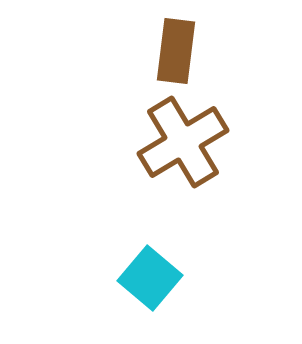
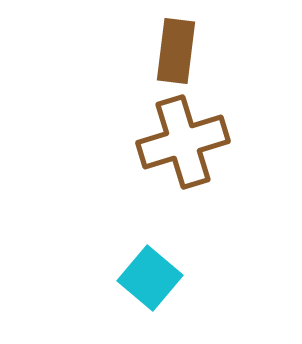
brown cross: rotated 14 degrees clockwise
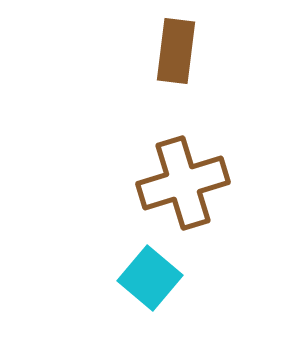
brown cross: moved 41 px down
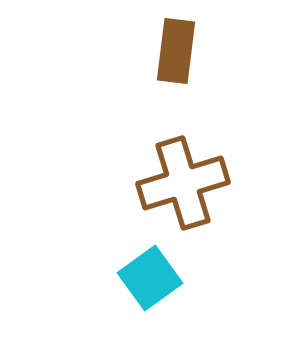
cyan square: rotated 14 degrees clockwise
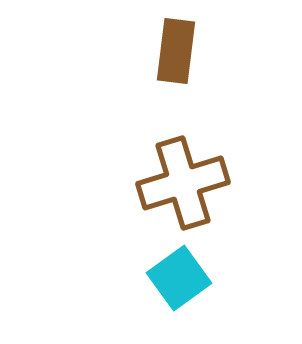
cyan square: moved 29 px right
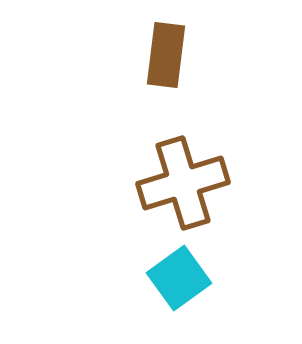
brown rectangle: moved 10 px left, 4 px down
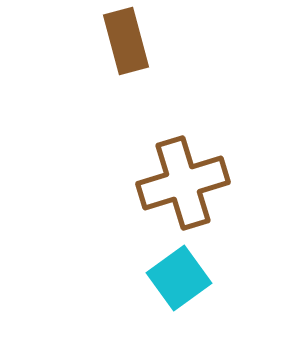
brown rectangle: moved 40 px left, 14 px up; rotated 22 degrees counterclockwise
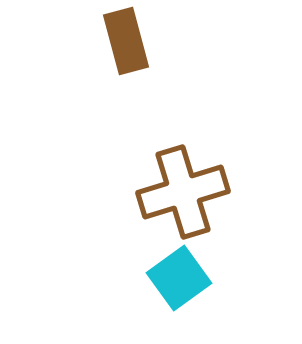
brown cross: moved 9 px down
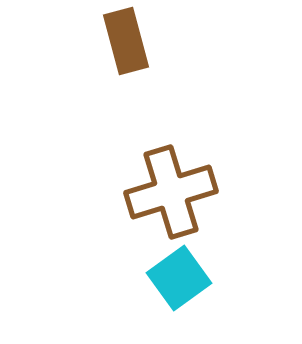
brown cross: moved 12 px left
